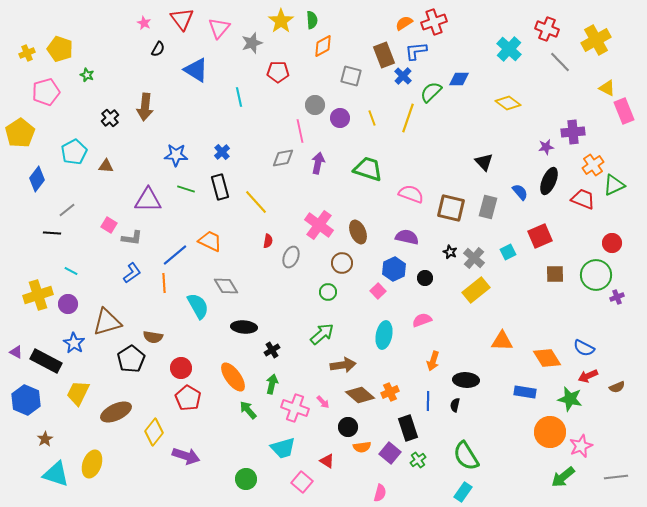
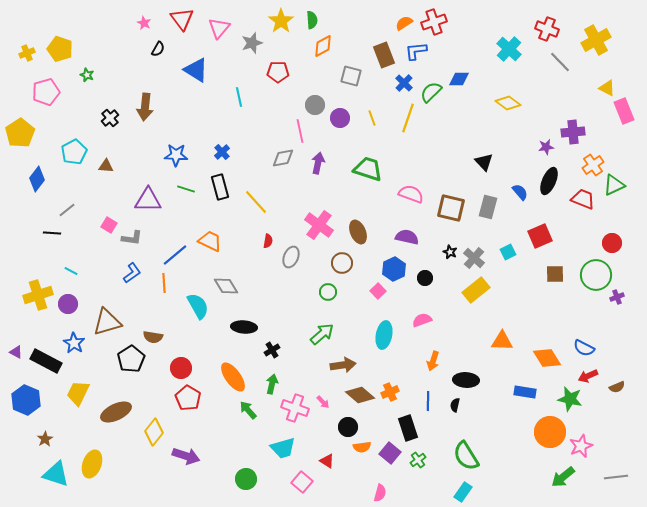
blue cross at (403, 76): moved 1 px right, 7 px down
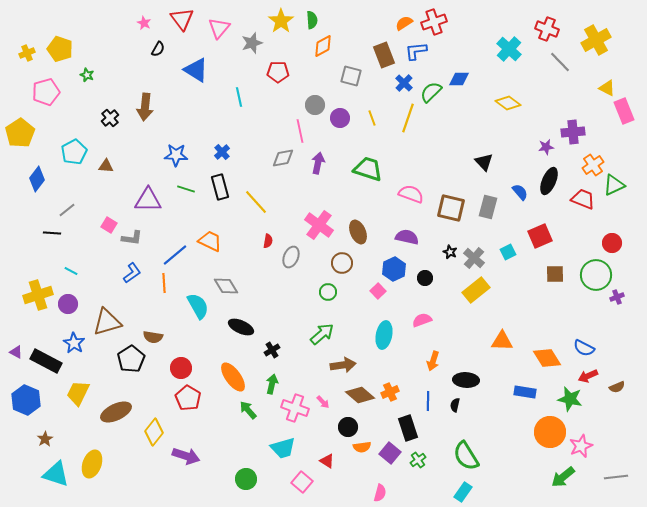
black ellipse at (244, 327): moved 3 px left; rotated 20 degrees clockwise
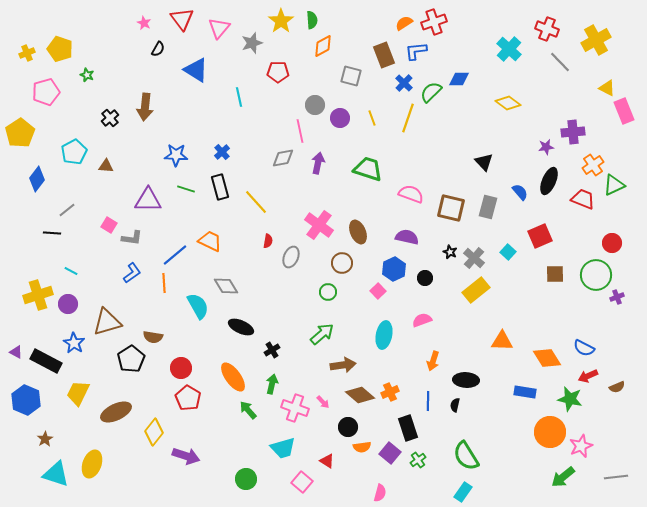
cyan square at (508, 252): rotated 21 degrees counterclockwise
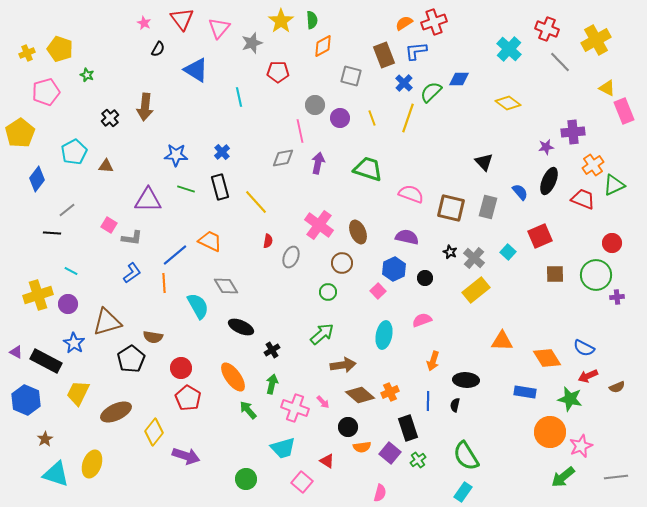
purple cross at (617, 297): rotated 16 degrees clockwise
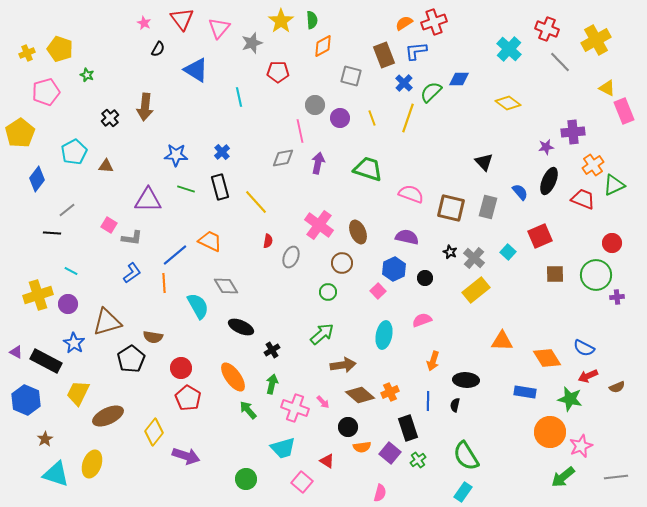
brown ellipse at (116, 412): moved 8 px left, 4 px down
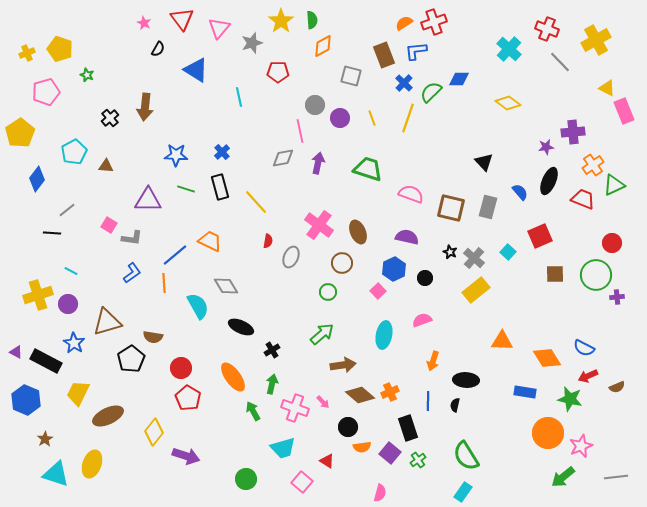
green arrow at (248, 410): moved 5 px right, 1 px down; rotated 12 degrees clockwise
orange circle at (550, 432): moved 2 px left, 1 px down
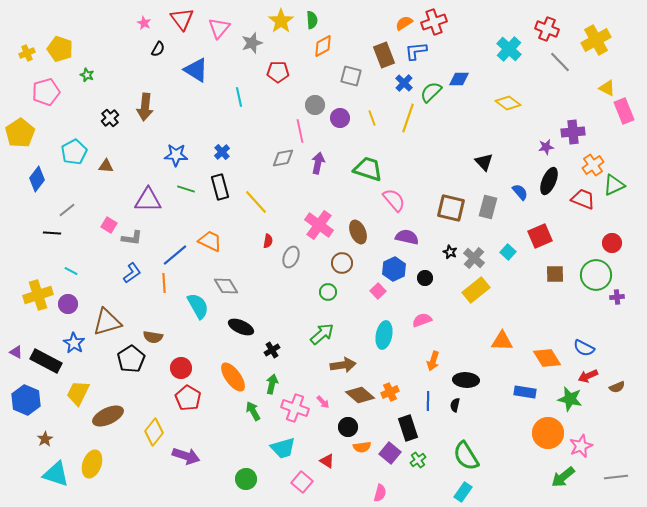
pink semicircle at (411, 194): moved 17 px left, 6 px down; rotated 30 degrees clockwise
